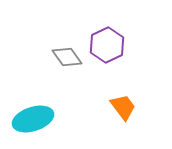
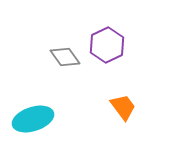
gray diamond: moved 2 px left
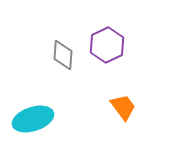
gray diamond: moved 2 px left, 2 px up; rotated 40 degrees clockwise
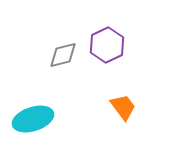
gray diamond: rotated 72 degrees clockwise
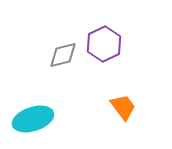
purple hexagon: moved 3 px left, 1 px up
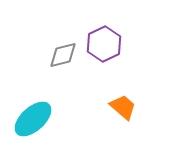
orange trapezoid: rotated 12 degrees counterclockwise
cyan ellipse: rotated 24 degrees counterclockwise
